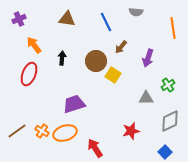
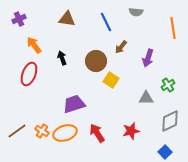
black arrow: rotated 24 degrees counterclockwise
yellow square: moved 2 px left, 5 px down
red arrow: moved 2 px right, 15 px up
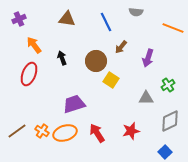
orange line: rotated 60 degrees counterclockwise
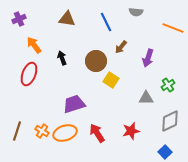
brown line: rotated 36 degrees counterclockwise
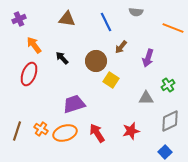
black arrow: rotated 24 degrees counterclockwise
orange cross: moved 1 px left, 2 px up
